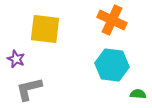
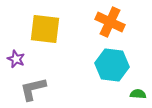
orange cross: moved 2 px left, 2 px down
gray L-shape: moved 4 px right
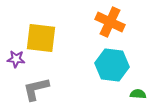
yellow square: moved 4 px left, 9 px down
purple star: rotated 18 degrees counterclockwise
gray L-shape: moved 3 px right
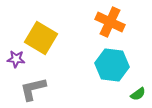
yellow square: rotated 24 degrees clockwise
gray L-shape: moved 3 px left
green semicircle: rotated 140 degrees clockwise
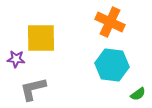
yellow square: rotated 32 degrees counterclockwise
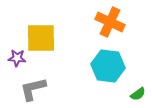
purple star: moved 1 px right, 1 px up
cyan hexagon: moved 4 px left, 1 px down
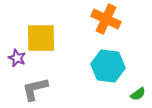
orange cross: moved 4 px left, 3 px up
purple star: rotated 18 degrees clockwise
gray L-shape: moved 2 px right
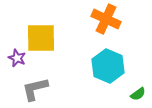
cyan hexagon: rotated 16 degrees clockwise
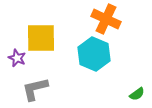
cyan hexagon: moved 14 px left, 12 px up
green semicircle: moved 1 px left
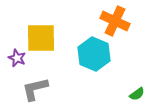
orange cross: moved 9 px right, 2 px down
